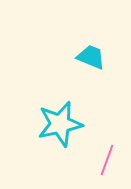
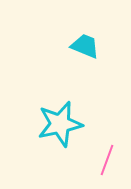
cyan trapezoid: moved 6 px left, 11 px up
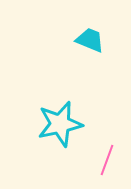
cyan trapezoid: moved 5 px right, 6 px up
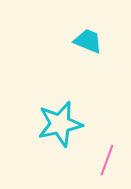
cyan trapezoid: moved 2 px left, 1 px down
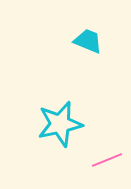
pink line: rotated 48 degrees clockwise
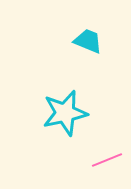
cyan star: moved 5 px right, 11 px up
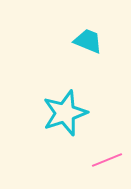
cyan star: rotated 6 degrees counterclockwise
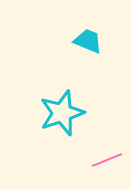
cyan star: moved 3 px left
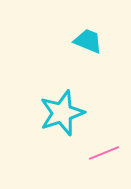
pink line: moved 3 px left, 7 px up
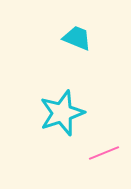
cyan trapezoid: moved 11 px left, 3 px up
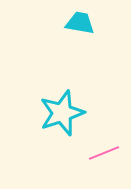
cyan trapezoid: moved 3 px right, 15 px up; rotated 12 degrees counterclockwise
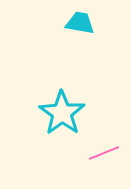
cyan star: rotated 18 degrees counterclockwise
